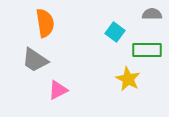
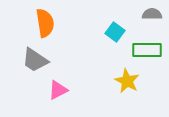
yellow star: moved 1 px left, 2 px down
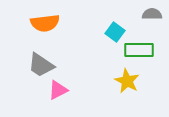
orange semicircle: rotated 92 degrees clockwise
green rectangle: moved 8 px left
gray trapezoid: moved 6 px right, 5 px down
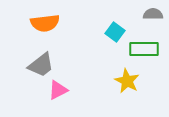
gray semicircle: moved 1 px right
green rectangle: moved 5 px right, 1 px up
gray trapezoid: rotated 72 degrees counterclockwise
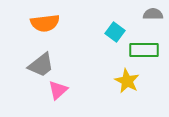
green rectangle: moved 1 px down
pink triangle: rotated 15 degrees counterclockwise
